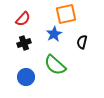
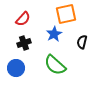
blue circle: moved 10 px left, 9 px up
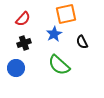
black semicircle: rotated 40 degrees counterclockwise
green semicircle: moved 4 px right
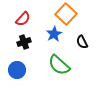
orange square: rotated 35 degrees counterclockwise
black cross: moved 1 px up
blue circle: moved 1 px right, 2 px down
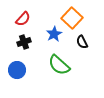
orange square: moved 6 px right, 4 px down
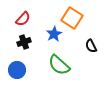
orange square: rotated 10 degrees counterclockwise
black semicircle: moved 9 px right, 4 px down
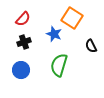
blue star: rotated 21 degrees counterclockwise
green semicircle: rotated 65 degrees clockwise
blue circle: moved 4 px right
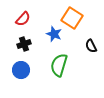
black cross: moved 2 px down
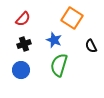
blue star: moved 6 px down
